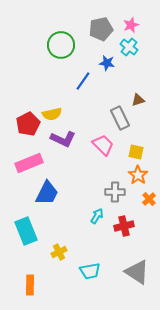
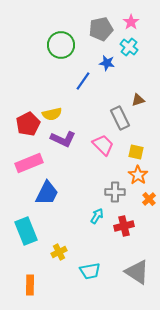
pink star: moved 3 px up; rotated 14 degrees counterclockwise
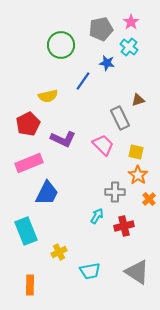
yellow semicircle: moved 4 px left, 18 px up
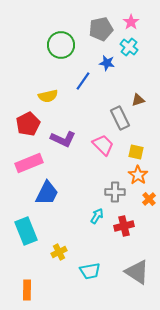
orange rectangle: moved 3 px left, 5 px down
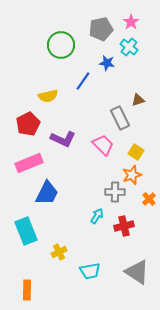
yellow square: rotated 21 degrees clockwise
orange star: moved 6 px left; rotated 18 degrees clockwise
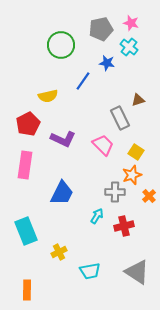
pink star: moved 1 px down; rotated 21 degrees counterclockwise
pink rectangle: moved 4 px left, 2 px down; rotated 60 degrees counterclockwise
blue trapezoid: moved 15 px right
orange cross: moved 3 px up
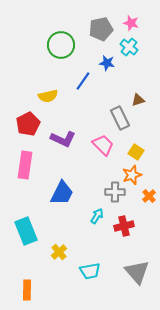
yellow cross: rotated 14 degrees counterclockwise
gray triangle: rotated 16 degrees clockwise
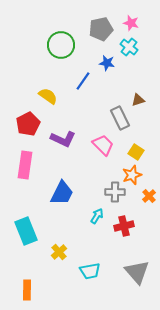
yellow semicircle: rotated 132 degrees counterclockwise
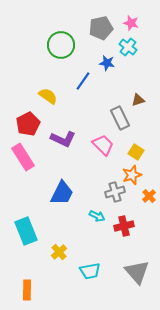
gray pentagon: moved 1 px up
cyan cross: moved 1 px left
pink rectangle: moved 2 px left, 8 px up; rotated 40 degrees counterclockwise
gray cross: rotated 18 degrees counterclockwise
cyan arrow: rotated 84 degrees clockwise
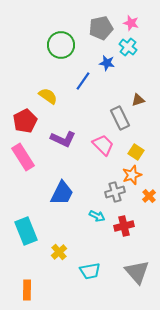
red pentagon: moved 3 px left, 3 px up
